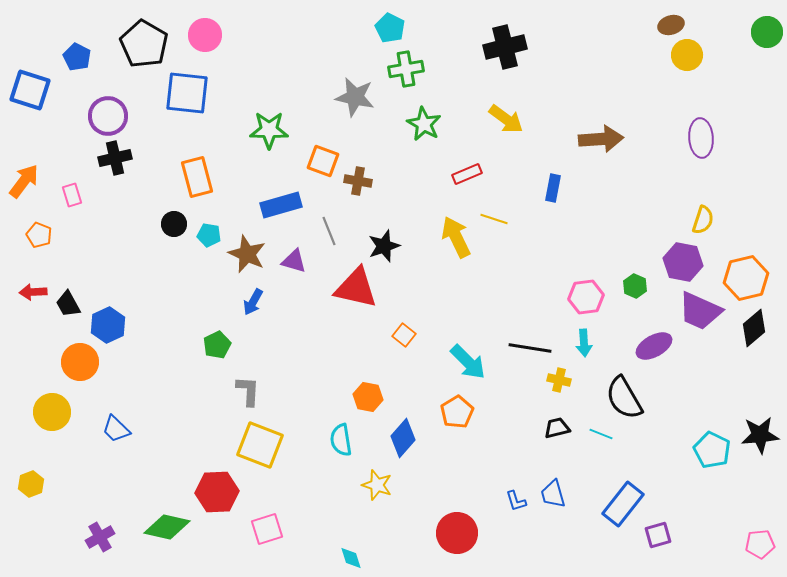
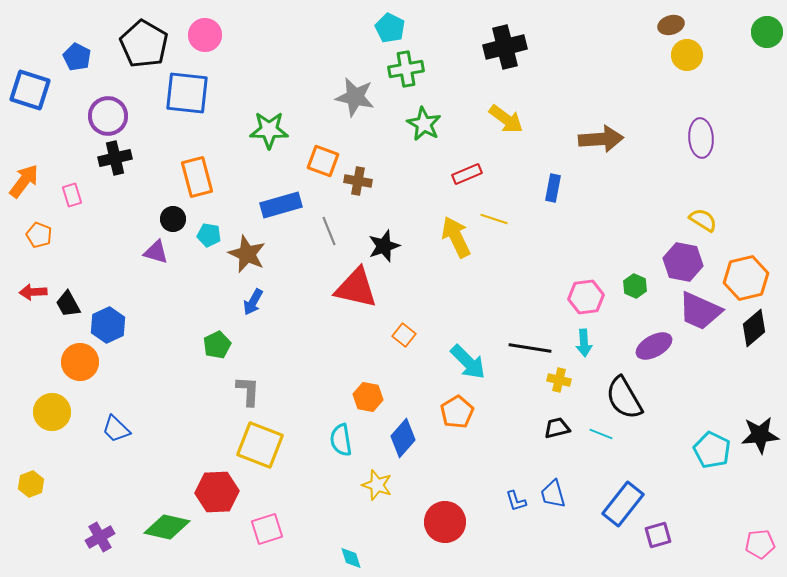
yellow semicircle at (703, 220): rotated 76 degrees counterclockwise
black circle at (174, 224): moved 1 px left, 5 px up
purple triangle at (294, 261): moved 138 px left, 9 px up
red circle at (457, 533): moved 12 px left, 11 px up
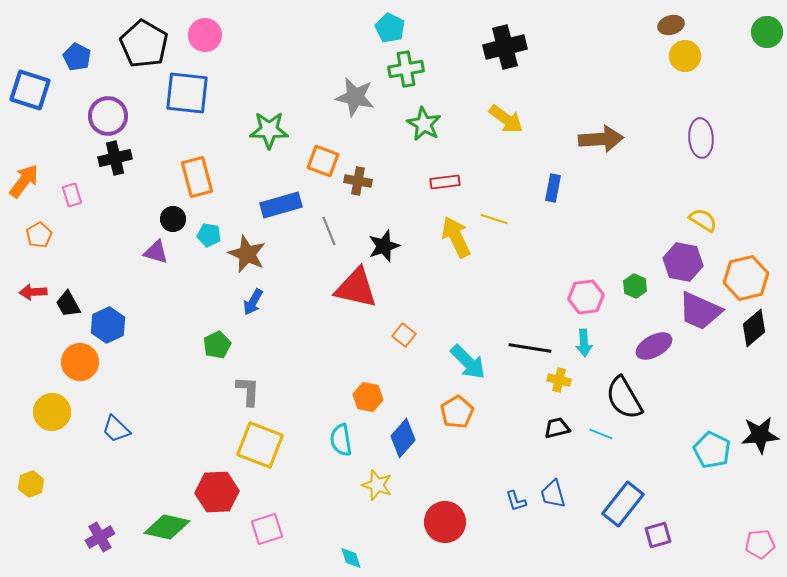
yellow circle at (687, 55): moved 2 px left, 1 px down
red rectangle at (467, 174): moved 22 px left, 8 px down; rotated 16 degrees clockwise
orange pentagon at (39, 235): rotated 20 degrees clockwise
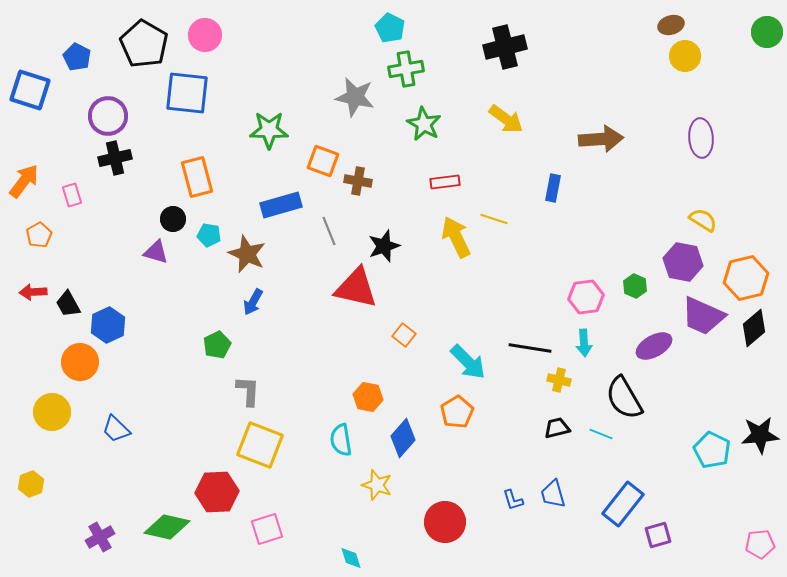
purple trapezoid at (700, 311): moved 3 px right, 5 px down
blue L-shape at (516, 501): moved 3 px left, 1 px up
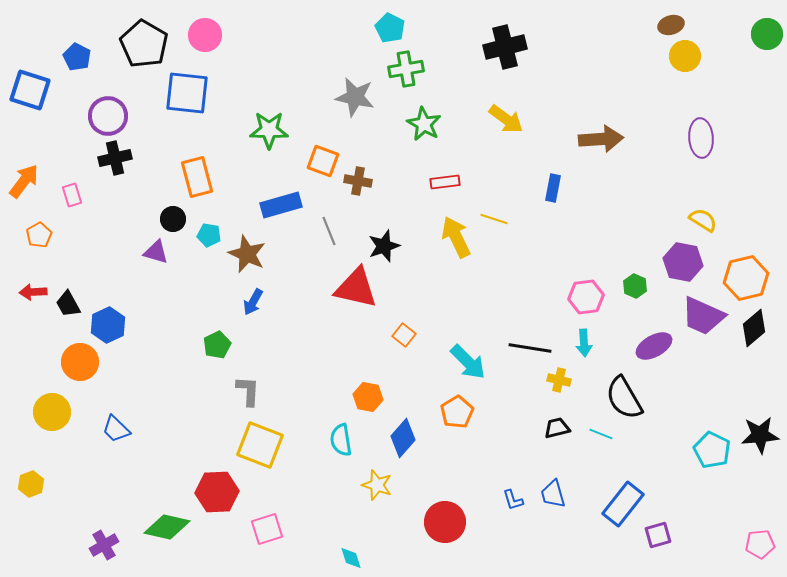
green circle at (767, 32): moved 2 px down
purple cross at (100, 537): moved 4 px right, 8 px down
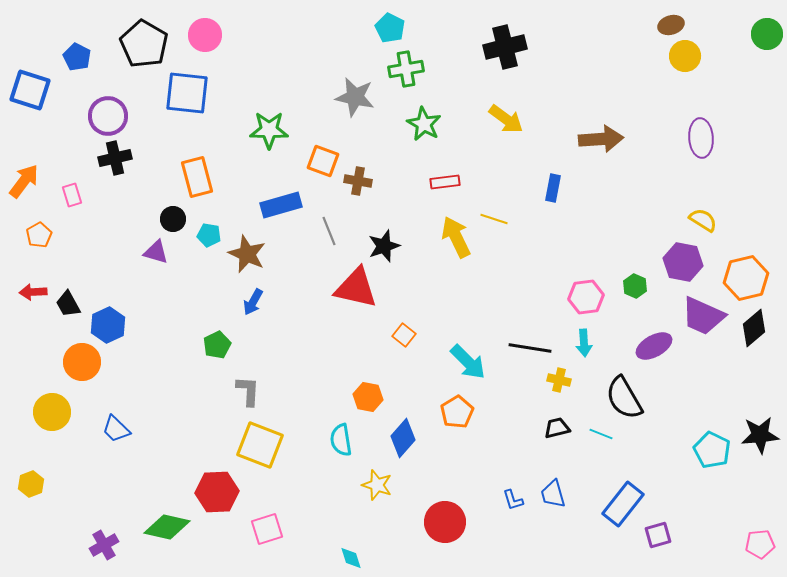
orange circle at (80, 362): moved 2 px right
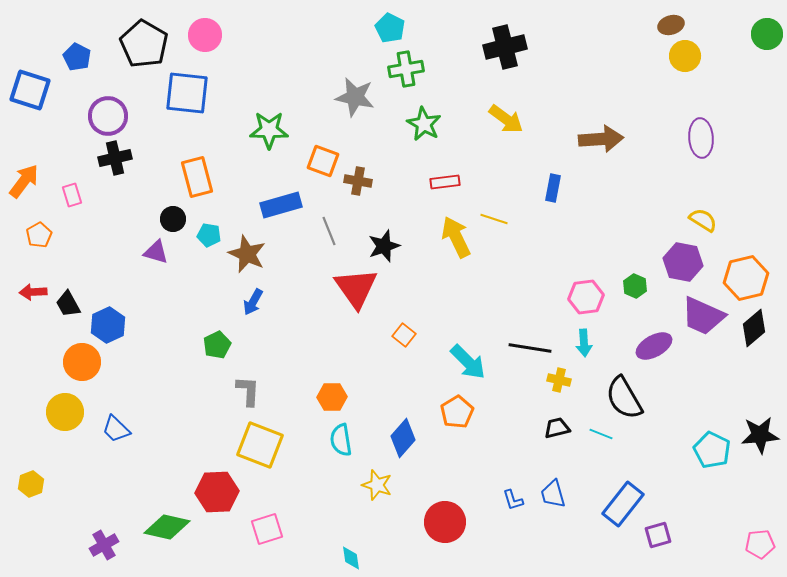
red triangle at (356, 288): rotated 42 degrees clockwise
orange hexagon at (368, 397): moved 36 px left; rotated 12 degrees counterclockwise
yellow circle at (52, 412): moved 13 px right
cyan diamond at (351, 558): rotated 10 degrees clockwise
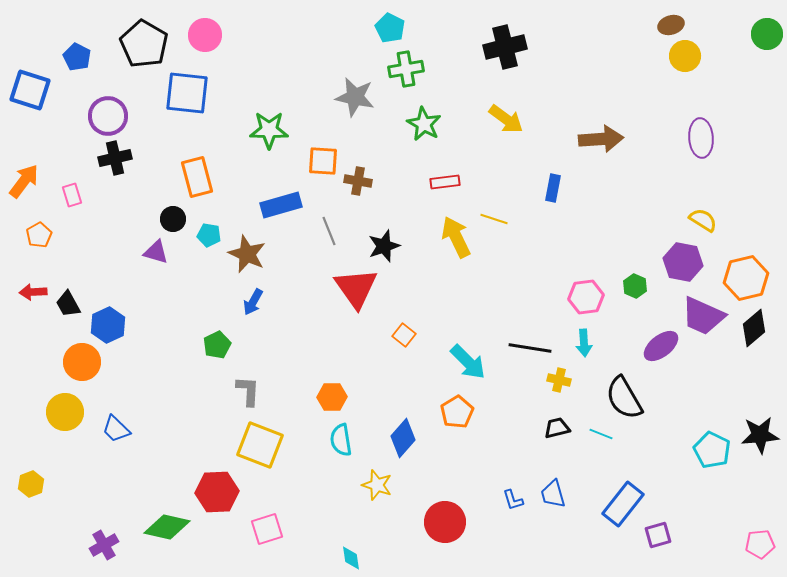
orange square at (323, 161): rotated 16 degrees counterclockwise
purple ellipse at (654, 346): moved 7 px right; rotated 9 degrees counterclockwise
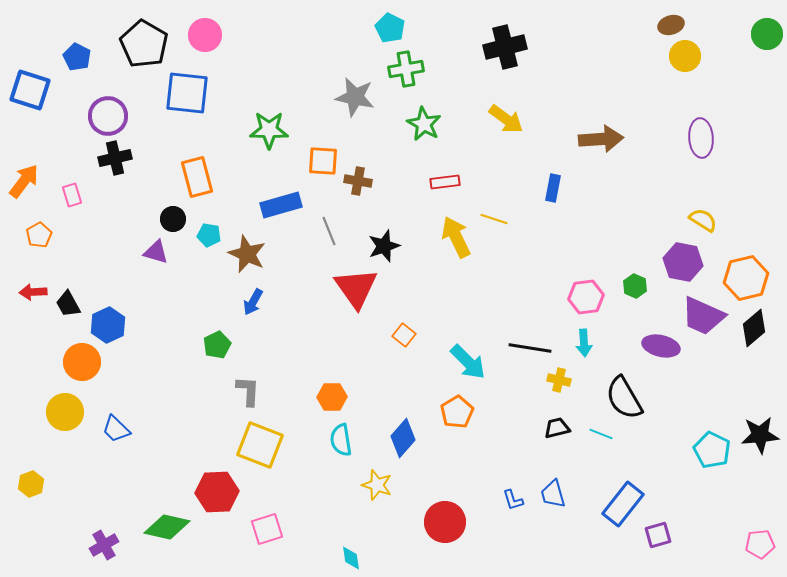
purple ellipse at (661, 346): rotated 51 degrees clockwise
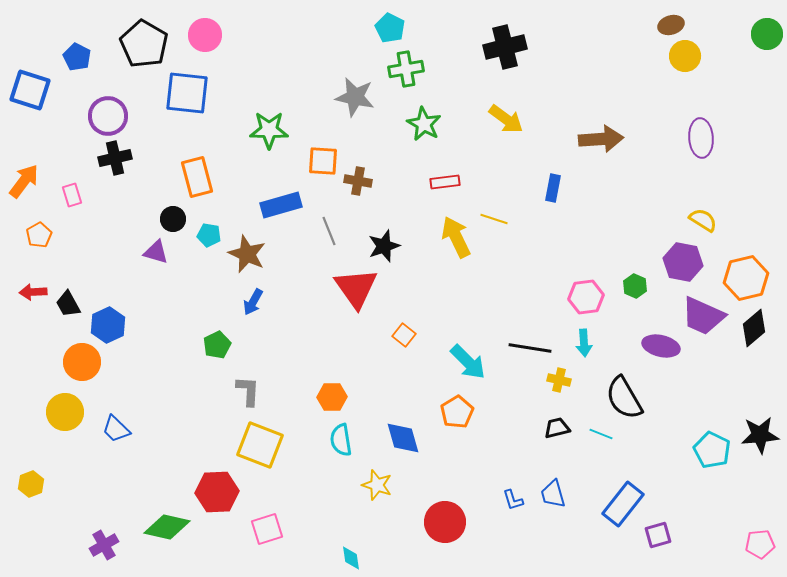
blue diamond at (403, 438): rotated 57 degrees counterclockwise
